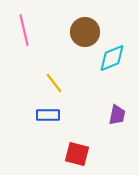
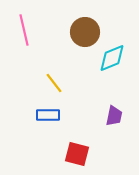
purple trapezoid: moved 3 px left, 1 px down
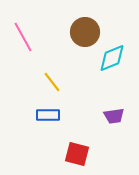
pink line: moved 1 px left, 7 px down; rotated 16 degrees counterclockwise
yellow line: moved 2 px left, 1 px up
purple trapezoid: rotated 70 degrees clockwise
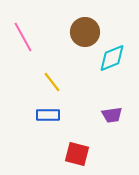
purple trapezoid: moved 2 px left, 1 px up
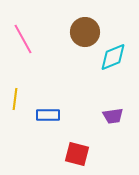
pink line: moved 2 px down
cyan diamond: moved 1 px right, 1 px up
yellow line: moved 37 px left, 17 px down; rotated 45 degrees clockwise
purple trapezoid: moved 1 px right, 1 px down
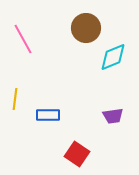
brown circle: moved 1 px right, 4 px up
red square: rotated 20 degrees clockwise
